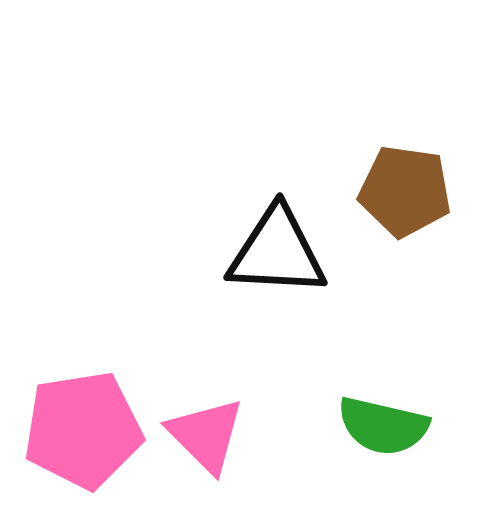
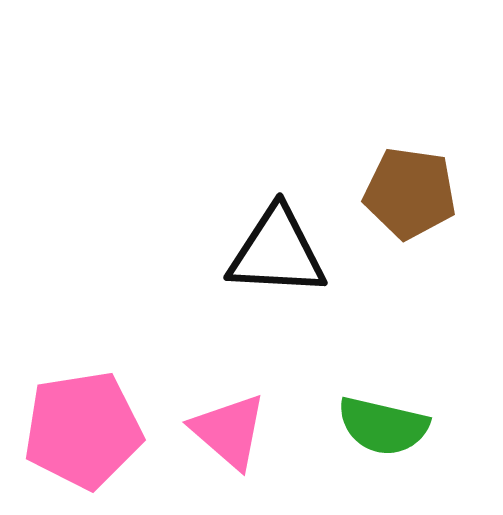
brown pentagon: moved 5 px right, 2 px down
pink triangle: moved 23 px right, 4 px up; rotated 4 degrees counterclockwise
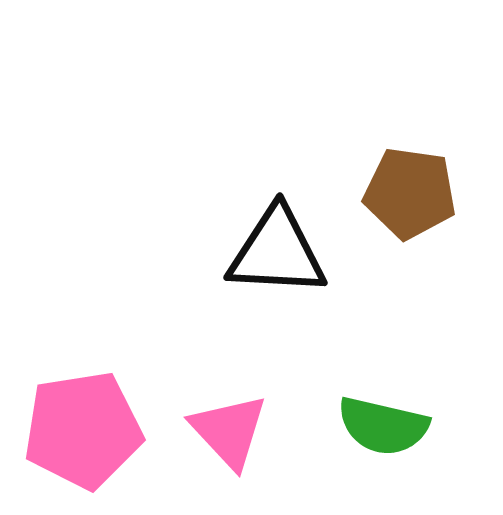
pink triangle: rotated 6 degrees clockwise
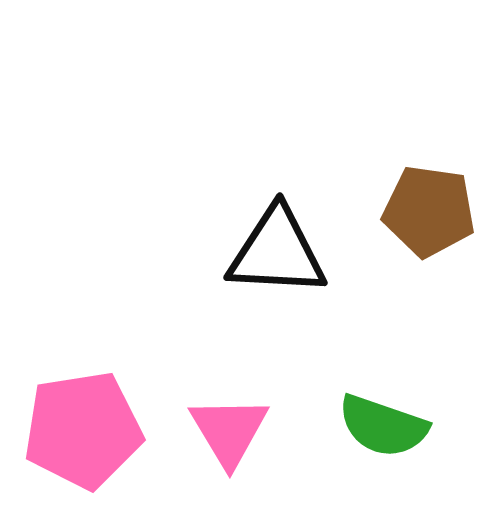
brown pentagon: moved 19 px right, 18 px down
green semicircle: rotated 6 degrees clockwise
pink triangle: rotated 12 degrees clockwise
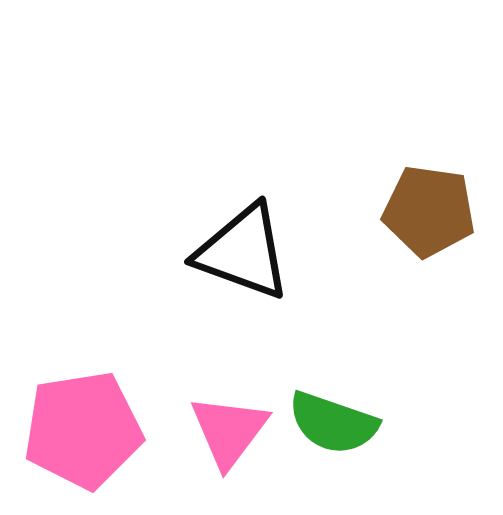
black triangle: moved 34 px left; rotated 17 degrees clockwise
green semicircle: moved 50 px left, 3 px up
pink triangle: rotated 8 degrees clockwise
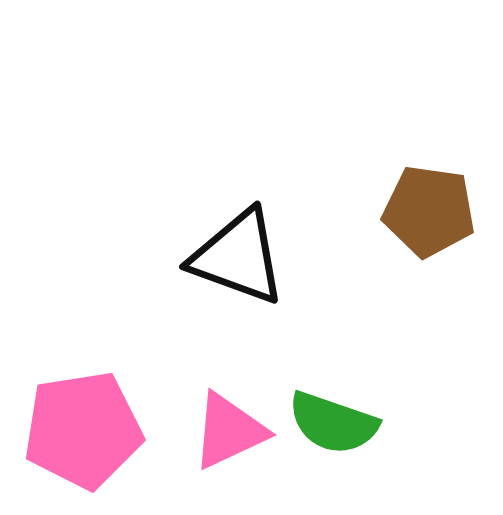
black triangle: moved 5 px left, 5 px down
pink triangle: rotated 28 degrees clockwise
